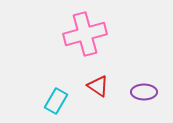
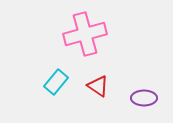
purple ellipse: moved 6 px down
cyan rectangle: moved 19 px up; rotated 10 degrees clockwise
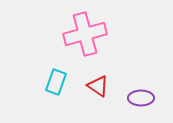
cyan rectangle: rotated 20 degrees counterclockwise
purple ellipse: moved 3 px left
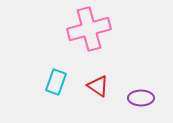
pink cross: moved 4 px right, 5 px up
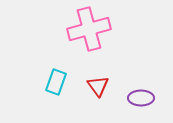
red triangle: rotated 20 degrees clockwise
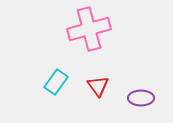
cyan rectangle: rotated 15 degrees clockwise
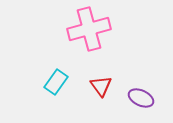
red triangle: moved 3 px right
purple ellipse: rotated 25 degrees clockwise
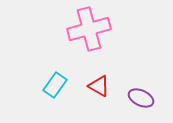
cyan rectangle: moved 1 px left, 3 px down
red triangle: moved 2 px left; rotated 25 degrees counterclockwise
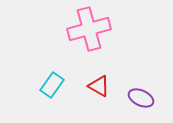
cyan rectangle: moved 3 px left
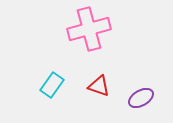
red triangle: rotated 10 degrees counterclockwise
purple ellipse: rotated 55 degrees counterclockwise
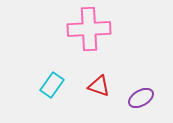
pink cross: rotated 12 degrees clockwise
